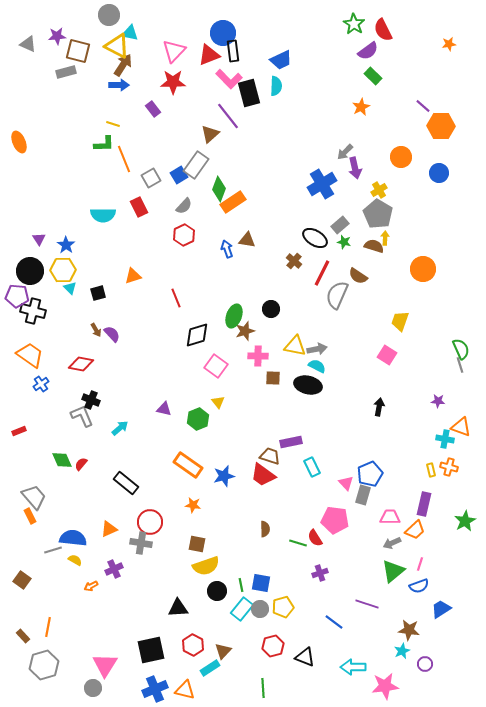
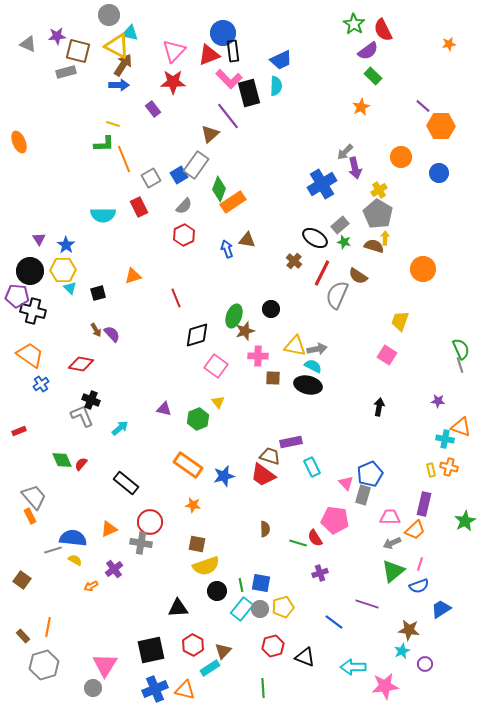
cyan semicircle at (317, 366): moved 4 px left
purple cross at (114, 569): rotated 12 degrees counterclockwise
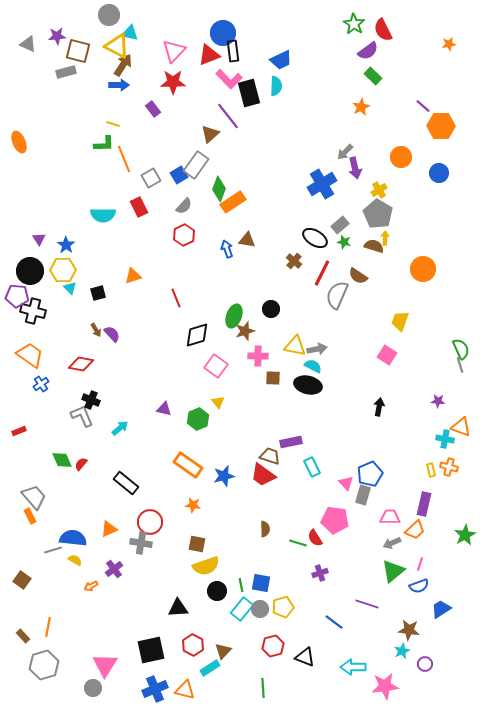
green star at (465, 521): moved 14 px down
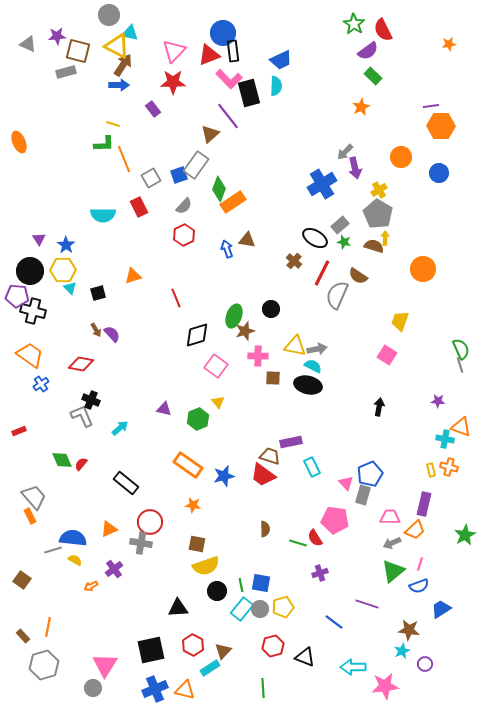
purple line at (423, 106): moved 8 px right; rotated 49 degrees counterclockwise
blue square at (179, 175): rotated 12 degrees clockwise
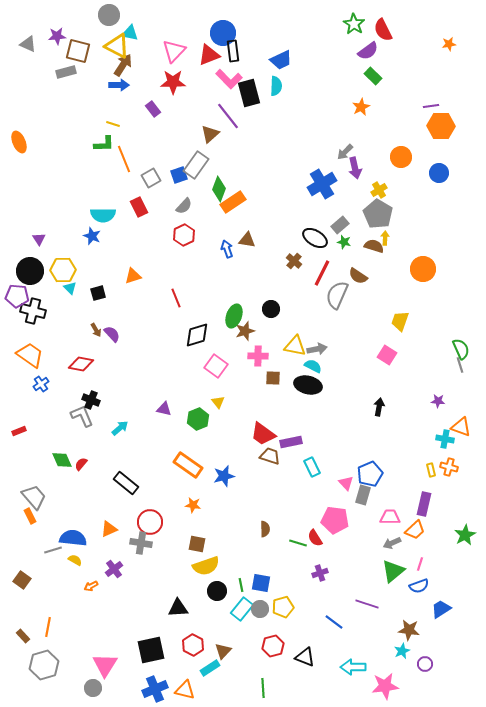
blue star at (66, 245): moved 26 px right, 9 px up; rotated 12 degrees counterclockwise
red trapezoid at (263, 475): moved 41 px up
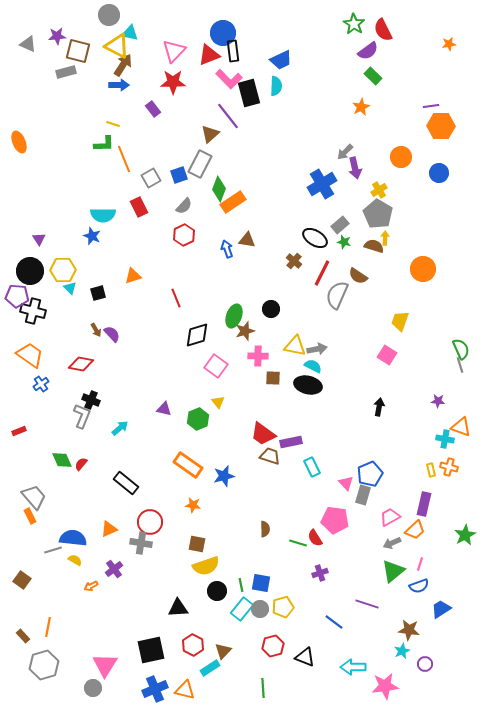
gray rectangle at (196, 165): moved 4 px right, 1 px up; rotated 8 degrees counterclockwise
gray L-shape at (82, 416): rotated 45 degrees clockwise
pink trapezoid at (390, 517): rotated 30 degrees counterclockwise
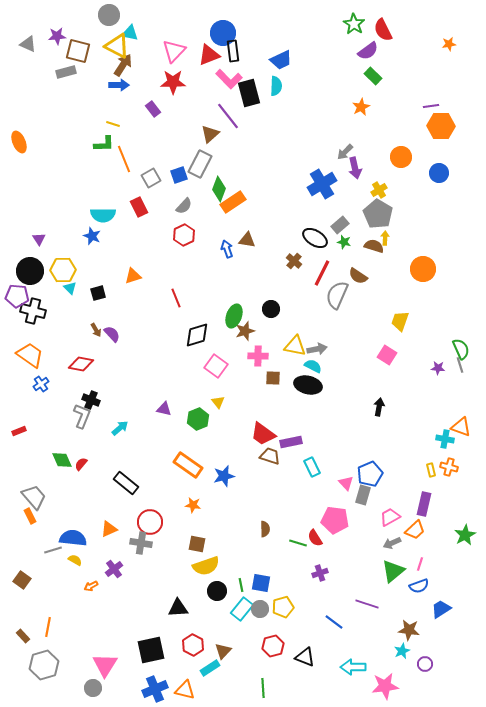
purple star at (438, 401): moved 33 px up
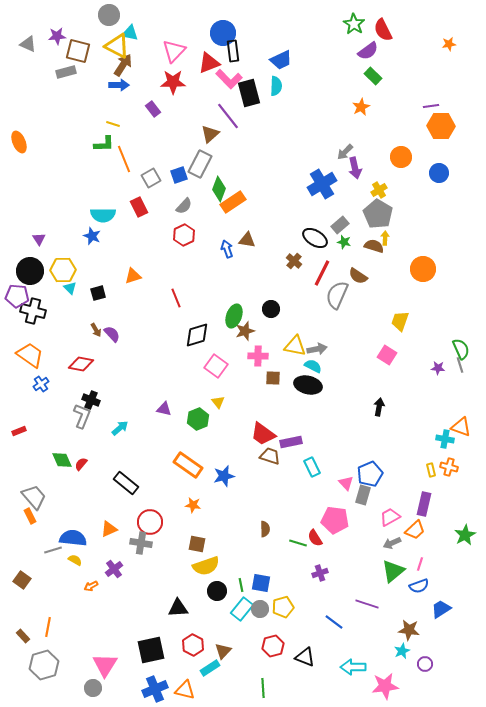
red triangle at (209, 55): moved 8 px down
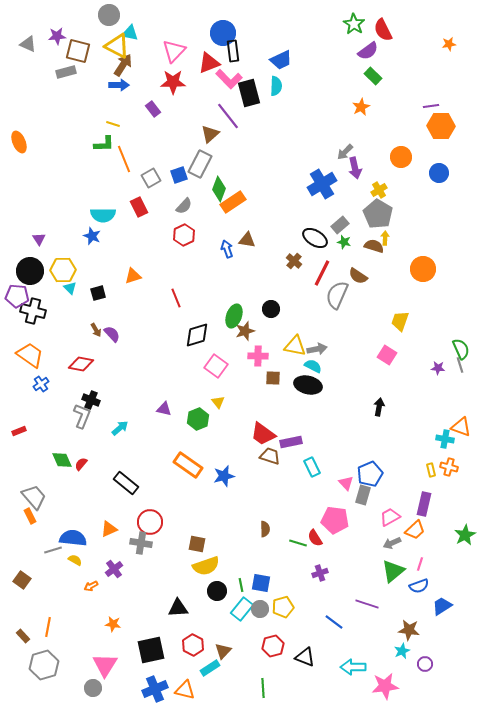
orange star at (193, 505): moved 80 px left, 119 px down
blue trapezoid at (441, 609): moved 1 px right, 3 px up
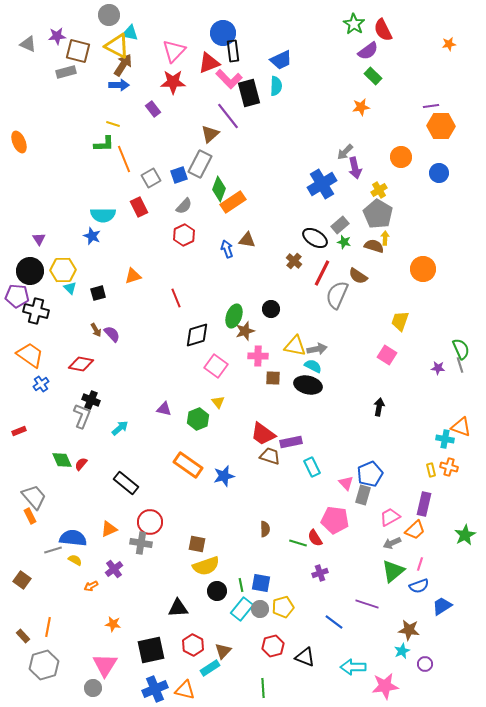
orange star at (361, 107): rotated 18 degrees clockwise
black cross at (33, 311): moved 3 px right
